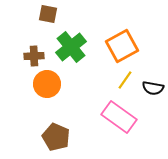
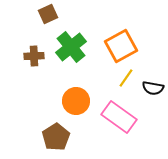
brown square: rotated 36 degrees counterclockwise
orange square: moved 1 px left
yellow line: moved 1 px right, 2 px up
orange circle: moved 29 px right, 17 px down
brown pentagon: rotated 16 degrees clockwise
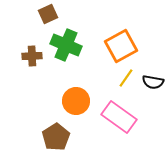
green cross: moved 5 px left, 2 px up; rotated 28 degrees counterclockwise
brown cross: moved 2 px left
black semicircle: moved 6 px up
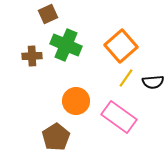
orange square: rotated 12 degrees counterclockwise
black semicircle: rotated 15 degrees counterclockwise
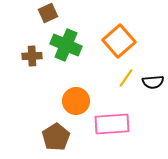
brown square: moved 1 px up
orange square: moved 2 px left, 5 px up
pink rectangle: moved 7 px left, 7 px down; rotated 40 degrees counterclockwise
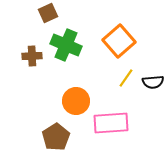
pink rectangle: moved 1 px left, 1 px up
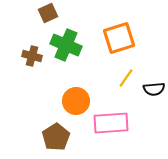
orange square: moved 3 px up; rotated 24 degrees clockwise
brown cross: rotated 18 degrees clockwise
black semicircle: moved 1 px right, 7 px down
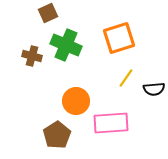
brown pentagon: moved 1 px right, 2 px up
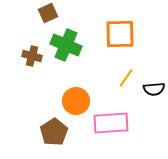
orange square: moved 1 px right, 4 px up; rotated 16 degrees clockwise
brown pentagon: moved 3 px left, 3 px up
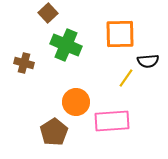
brown square: rotated 18 degrees counterclockwise
brown cross: moved 8 px left, 7 px down
black semicircle: moved 6 px left, 28 px up
orange circle: moved 1 px down
pink rectangle: moved 1 px right, 2 px up
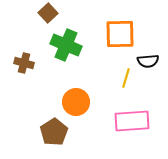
yellow line: rotated 18 degrees counterclockwise
pink rectangle: moved 20 px right
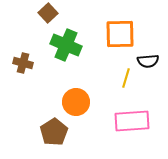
brown cross: moved 1 px left
